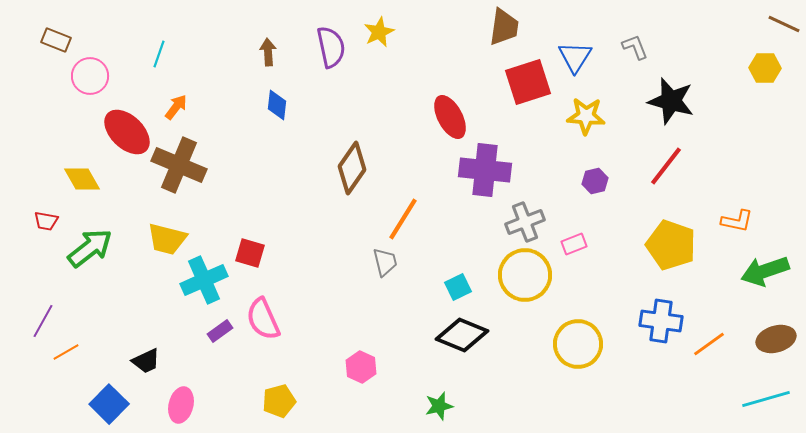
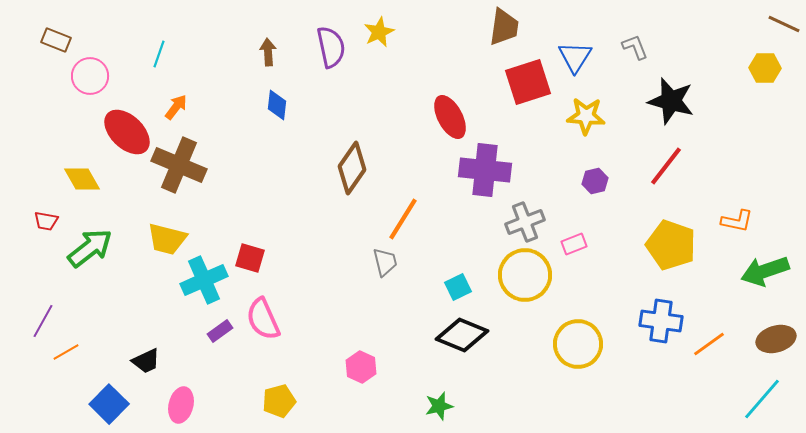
red square at (250, 253): moved 5 px down
cyan line at (766, 399): moved 4 px left; rotated 33 degrees counterclockwise
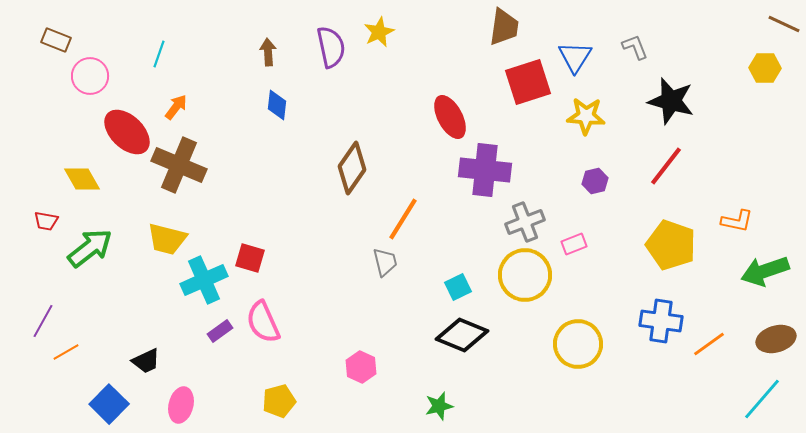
pink semicircle at (263, 319): moved 3 px down
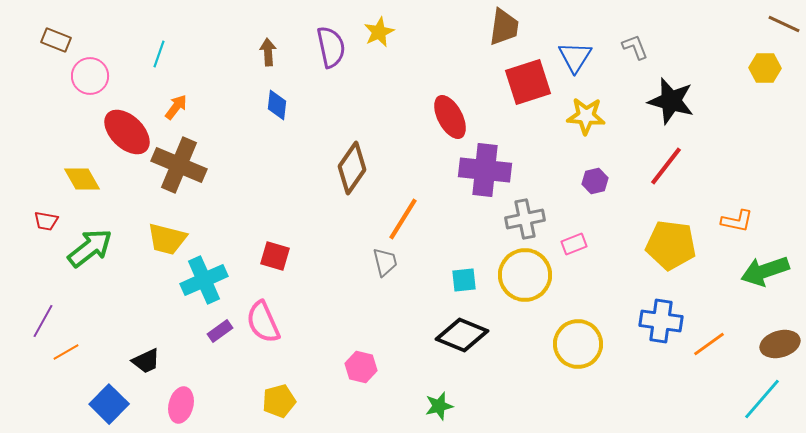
gray cross at (525, 222): moved 3 px up; rotated 9 degrees clockwise
yellow pentagon at (671, 245): rotated 12 degrees counterclockwise
red square at (250, 258): moved 25 px right, 2 px up
cyan square at (458, 287): moved 6 px right, 7 px up; rotated 20 degrees clockwise
brown ellipse at (776, 339): moved 4 px right, 5 px down
pink hexagon at (361, 367): rotated 12 degrees counterclockwise
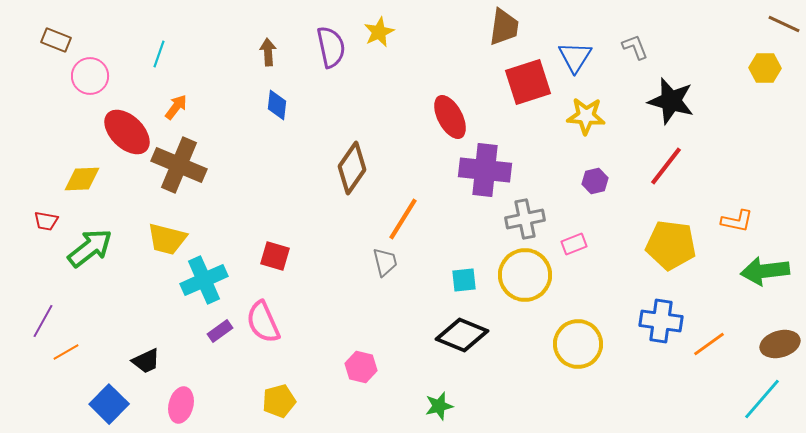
yellow diamond at (82, 179): rotated 63 degrees counterclockwise
green arrow at (765, 271): rotated 12 degrees clockwise
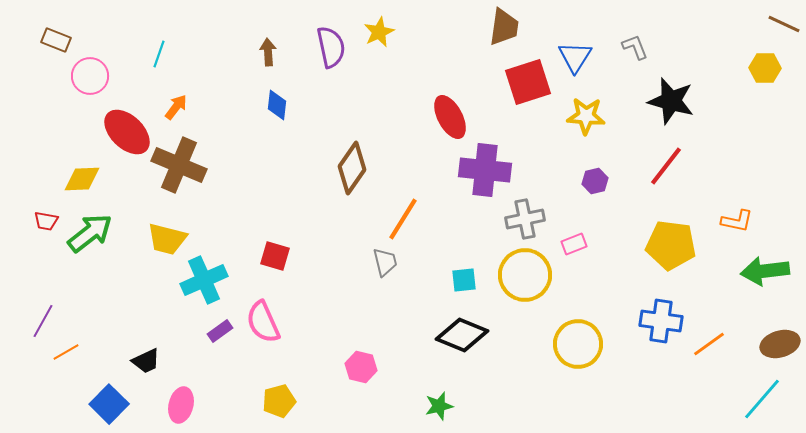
green arrow at (90, 248): moved 15 px up
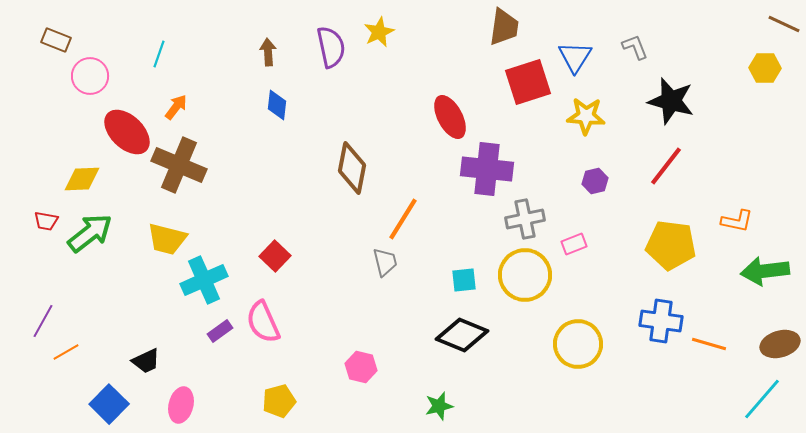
brown diamond at (352, 168): rotated 24 degrees counterclockwise
purple cross at (485, 170): moved 2 px right, 1 px up
red square at (275, 256): rotated 28 degrees clockwise
orange line at (709, 344): rotated 52 degrees clockwise
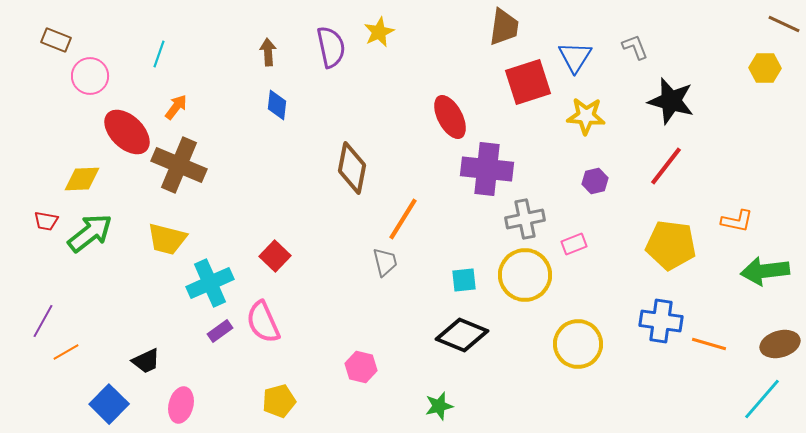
cyan cross at (204, 280): moved 6 px right, 3 px down
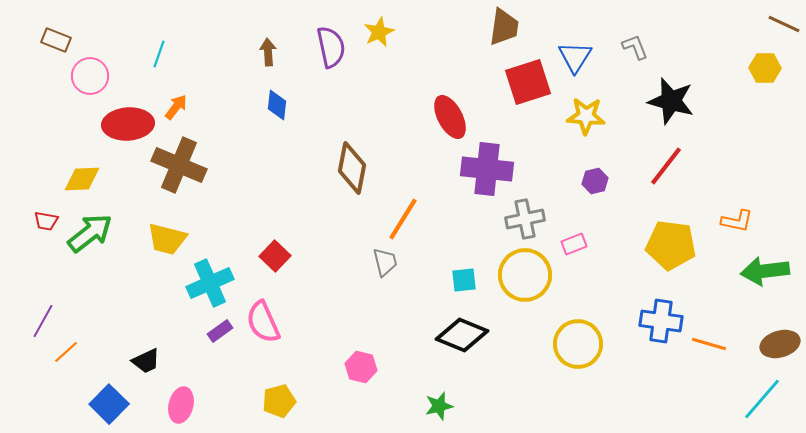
red ellipse at (127, 132): moved 1 px right, 8 px up; rotated 48 degrees counterclockwise
orange line at (66, 352): rotated 12 degrees counterclockwise
